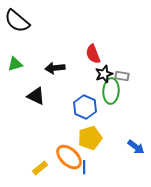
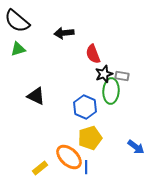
green triangle: moved 3 px right, 15 px up
black arrow: moved 9 px right, 35 px up
blue line: moved 2 px right
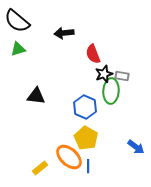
black triangle: rotated 18 degrees counterclockwise
yellow pentagon: moved 4 px left; rotated 25 degrees counterclockwise
blue line: moved 2 px right, 1 px up
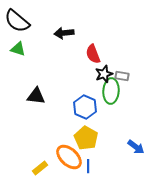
green triangle: rotated 35 degrees clockwise
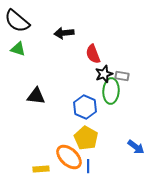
yellow rectangle: moved 1 px right, 1 px down; rotated 35 degrees clockwise
